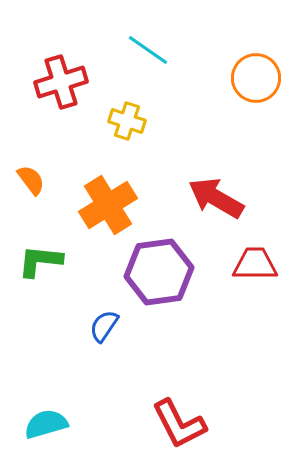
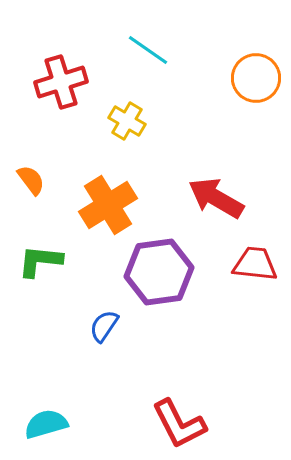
yellow cross: rotated 12 degrees clockwise
red trapezoid: rotated 6 degrees clockwise
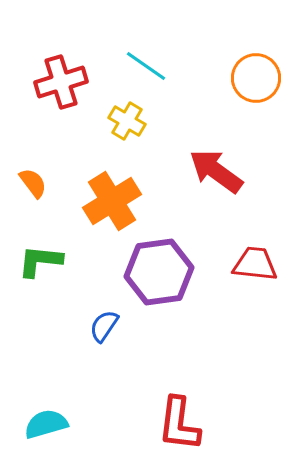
cyan line: moved 2 px left, 16 px down
orange semicircle: moved 2 px right, 3 px down
red arrow: moved 27 px up; rotated 6 degrees clockwise
orange cross: moved 4 px right, 4 px up
red L-shape: rotated 34 degrees clockwise
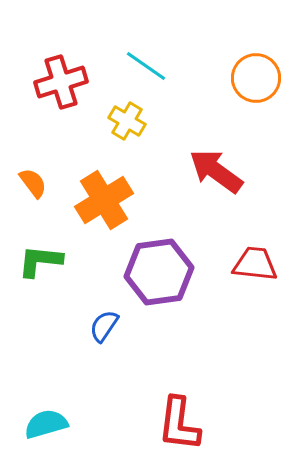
orange cross: moved 8 px left, 1 px up
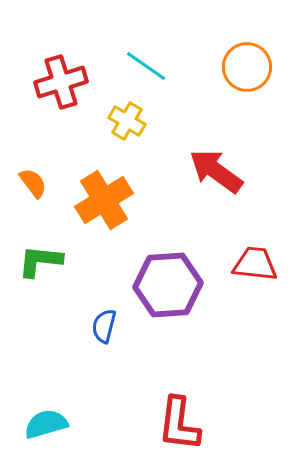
orange circle: moved 9 px left, 11 px up
purple hexagon: moved 9 px right, 13 px down; rotated 4 degrees clockwise
blue semicircle: rotated 20 degrees counterclockwise
